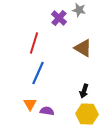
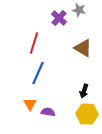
purple semicircle: moved 1 px right, 1 px down
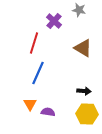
purple cross: moved 5 px left, 3 px down
black arrow: rotated 104 degrees counterclockwise
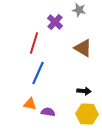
purple cross: moved 1 px right, 1 px down
orange triangle: rotated 48 degrees counterclockwise
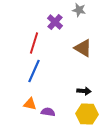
blue line: moved 4 px left, 2 px up
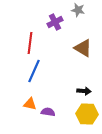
gray star: moved 1 px left
purple cross: rotated 21 degrees clockwise
red line: moved 4 px left; rotated 10 degrees counterclockwise
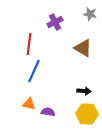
gray star: moved 12 px right, 4 px down
red line: moved 1 px left, 1 px down
orange triangle: moved 1 px left
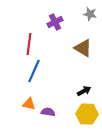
black arrow: rotated 32 degrees counterclockwise
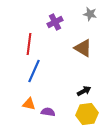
yellow hexagon: rotated 10 degrees counterclockwise
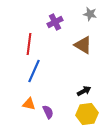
brown triangle: moved 3 px up
purple semicircle: rotated 56 degrees clockwise
